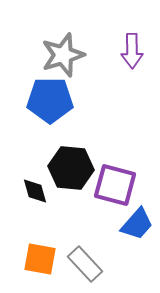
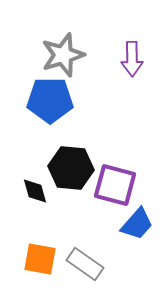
purple arrow: moved 8 px down
gray rectangle: rotated 12 degrees counterclockwise
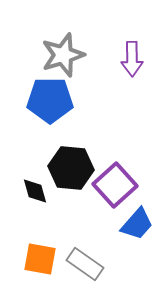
purple square: rotated 33 degrees clockwise
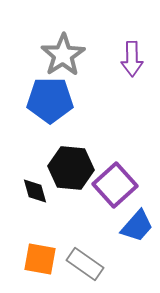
gray star: rotated 15 degrees counterclockwise
blue trapezoid: moved 2 px down
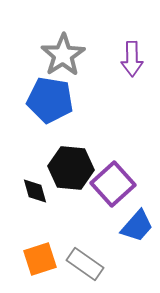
blue pentagon: rotated 9 degrees clockwise
purple square: moved 2 px left, 1 px up
orange square: rotated 28 degrees counterclockwise
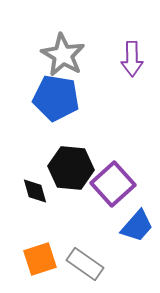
gray star: rotated 9 degrees counterclockwise
blue pentagon: moved 6 px right, 2 px up
